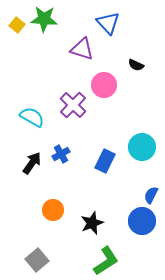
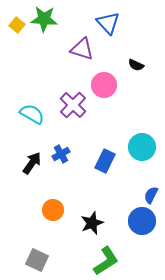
cyan semicircle: moved 3 px up
gray square: rotated 25 degrees counterclockwise
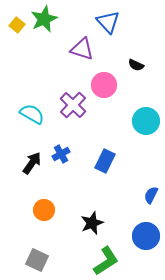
green star: rotated 28 degrees counterclockwise
blue triangle: moved 1 px up
cyan circle: moved 4 px right, 26 px up
orange circle: moved 9 px left
blue circle: moved 4 px right, 15 px down
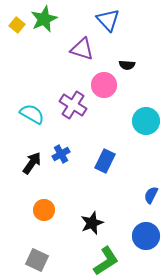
blue triangle: moved 2 px up
black semicircle: moved 9 px left; rotated 21 degrees counterclockwise
purple cross: rotated 12 degrees counterclockwise
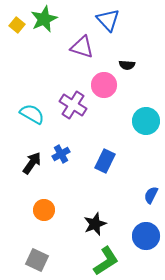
purple triangle: moved 2 px up
black star: moved 3 px right, 1 px down
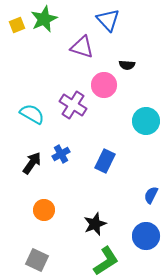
yellow square: rotated 28 degrees clockwise
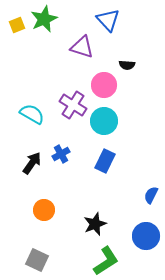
cyan circle: moved 42 px left
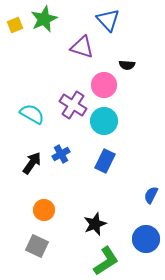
yellow square: moved 2 px left
blue circle: moved 3 px down
gray square: moved 14 px up
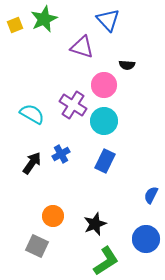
orange circle: moved 9 px right, 6 px down
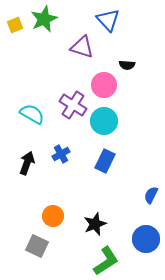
black arrow: moved 5 px left; rotated 15 degrees counterclockwise
